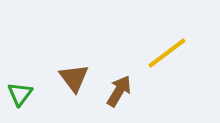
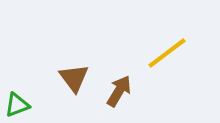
green triangle: moved 3 px left, 11 px down; rotated 32 degrees clockwise
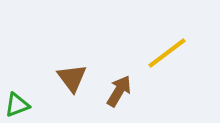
brown triangle: moved 2 px left
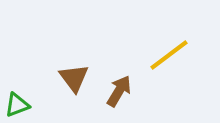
yellow line: moved 2 px right, 2 px down
brown triangle: moved 2 px right
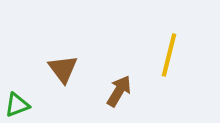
yellow line: rotated 39 degrees counterclockwise
brown triangle: moved 11 px left, 9 px up
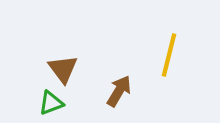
green triangle: moved 34 px right, 2 px up
